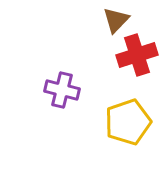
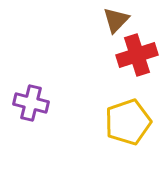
purple cross: moved 31 px left, 13 px down
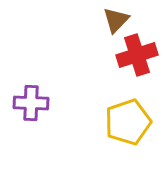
purple cross: rotated 12 degrees counterclockwise
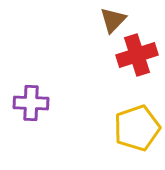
brown triangle: moved 3 px left
yellow pentagon: moved 9 px right, 6 px down
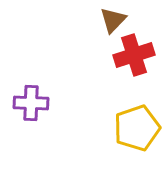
red cross: moved 3 px left
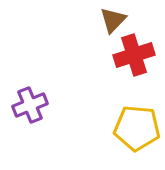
purple cross: moved 1 px left, 2 px down; rotated 24 degrees counterclockwise
yellow pentagon: rotated 24 degrees clockwise
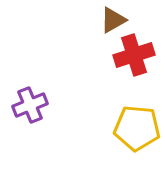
brown triangle: rotated 16 degrees clockwise
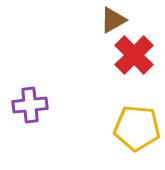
red cross: rotated 27 degrees counterclockwise
purple cross: rotated 16 degrees clockwise
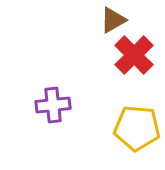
purple cross: moved 23 px right
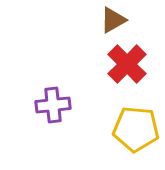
red cross: moved 7 px left, 9 px down
yellow pentagon: moved 1 px left, 1 px down
